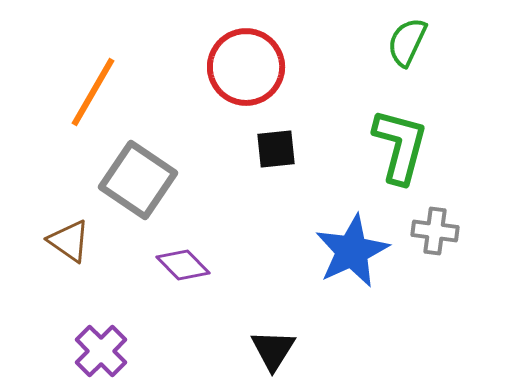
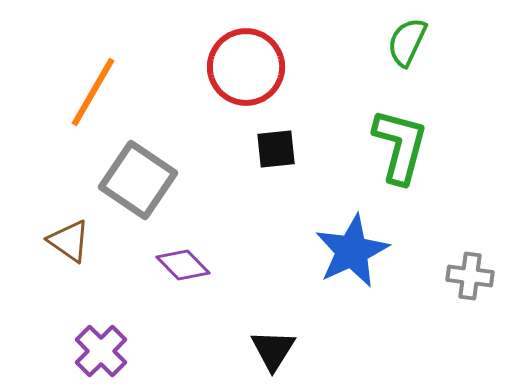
gray cross: moved 35 px right, 45 px down
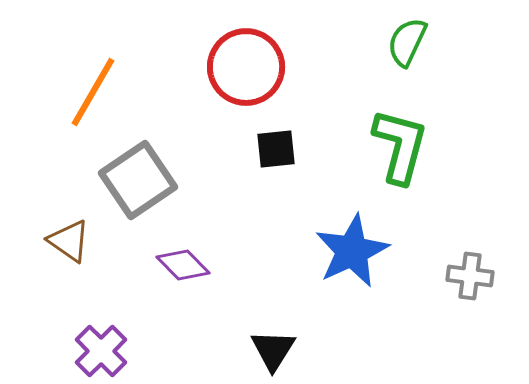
gray square: rotated 22 degrees clockwise
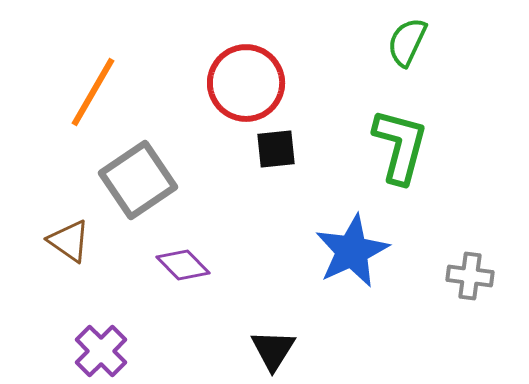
red circle: moved 16 px down
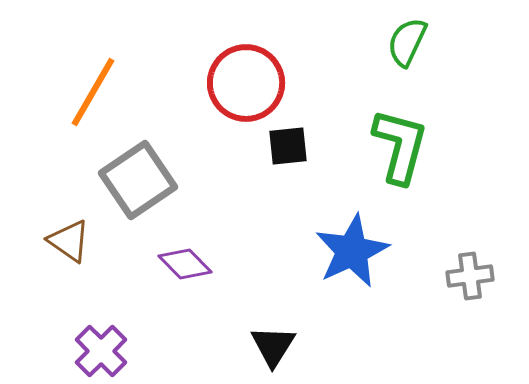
black square: moved 12 px right, 3 px up
purple diamond: moved 2 px right, 1 px up
gray cross: rotated 15 degrees counterclockwise
black triangle: moved 4 px up
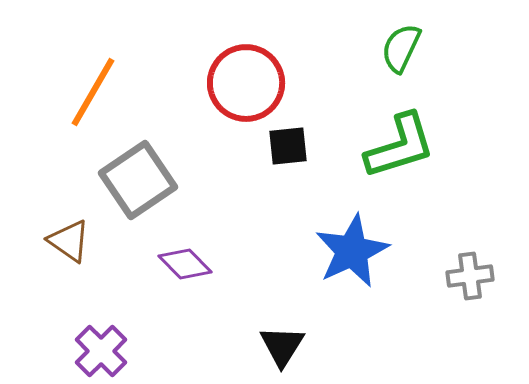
green semicircle: moved 6 px left, 6 px down
green L-shape: rotated 58 degrees clockwise
black triangle: moved 9 px right
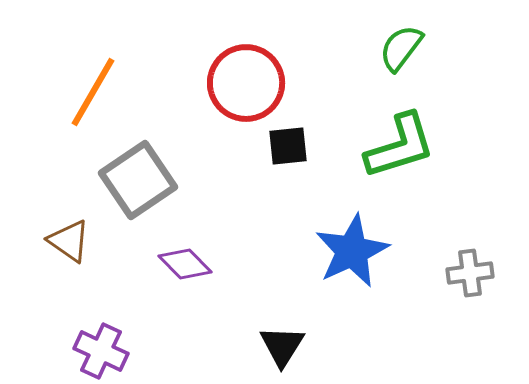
green semicircle: rotated 12 degrees clockwise
gray cross: moved 3 px up
purple cross: rotated 20 degrees counterclockwise
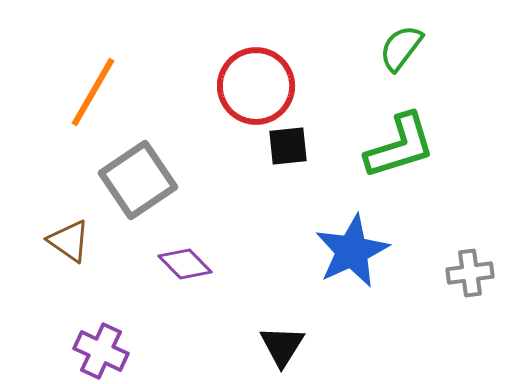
red circle: moved 10 px right, 3 px down
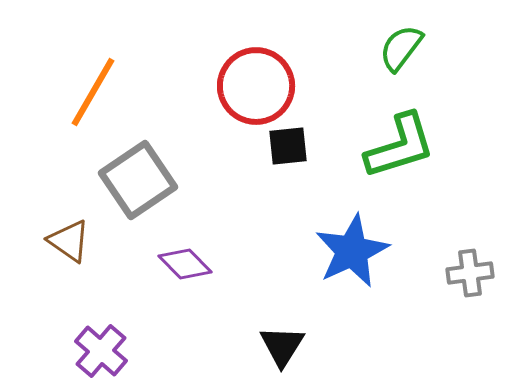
purple cross: rotated 16 degrees clockwise
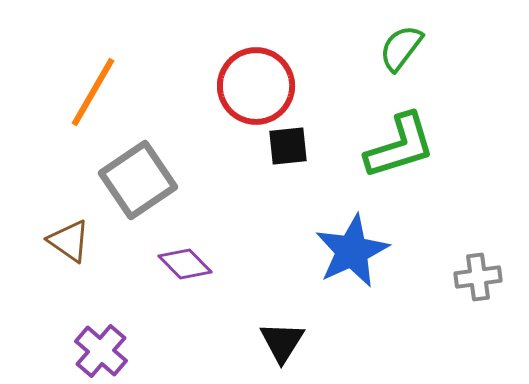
gray cross: moved 8 px right, 4 px down
black triangle: moved 4 px up
